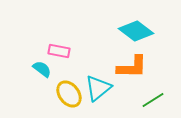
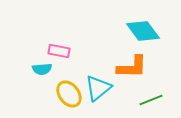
cyan diamond: moved 7 px right; rotated 16 degrees clockwise
cyan semicircle: rotated 138 degrees clockwise
green line: moved 2 px left; rotated 10 degrees clockwise
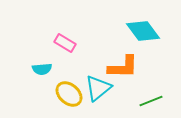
pink rectangle: moved 6 px right, 8 px up; rotated 20 degrees clockwise
orange L-shape: moved 9 px left
yellow ellipse: rotated 12 degrees counterclockwise
green line: moved 1 px down
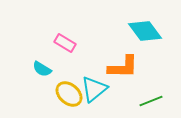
cyan diamond: moved 2 px right
cyan semicircle: rotated 36 degrees clockwise
cyan triangle: moved 4 px left, 1 px down
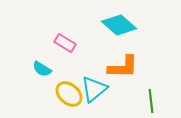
cyan diamond: moved 26 px left, 6 px up; rotated 12 degrees counterclockwise
green line: rotated 75 degrees counterclockwise
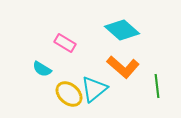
cyan diamond: moved 3 px right, 5 px down
orange L-shape: rotated 40 degrees clockwise
green line: moved 6 px right, 15 px up
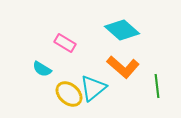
cyan triangle: moved 1 px left, 1 px up
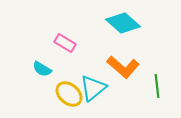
cyan diamond: moved 1 px right, 7 px up
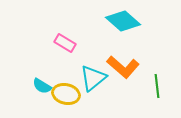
cyan diamond: moved 2 px up
cyan semicircle: moved 17 px down
cyan triangle: moved 10 px up
yellow ellipse: moved 3 px left; rotated 28 degrees counterclockwise
